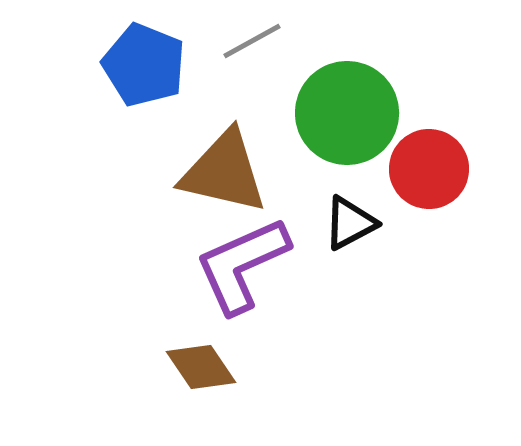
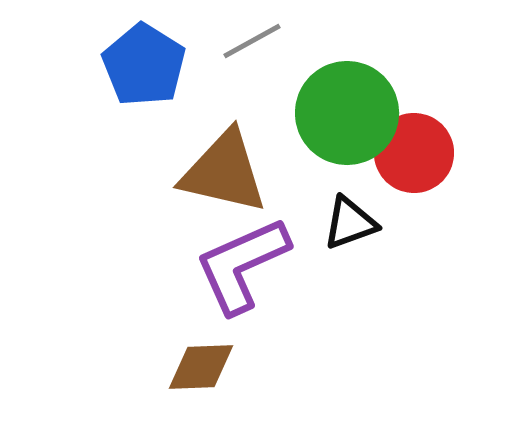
blue pentagon: rotated 10 degrees clockwise
red circle: moved 15 px left, 16 px up
black triangle: rotated 8 degrees clockwise
brown diamond: rotated 58 degrees counterclockwise
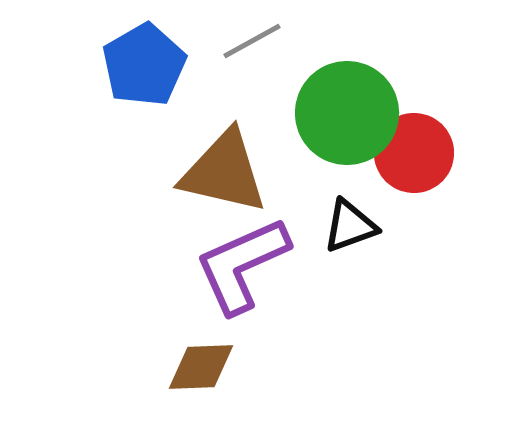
blue pentagon: rotated 10 degrees clockwise
black triangle: moved 3 px down
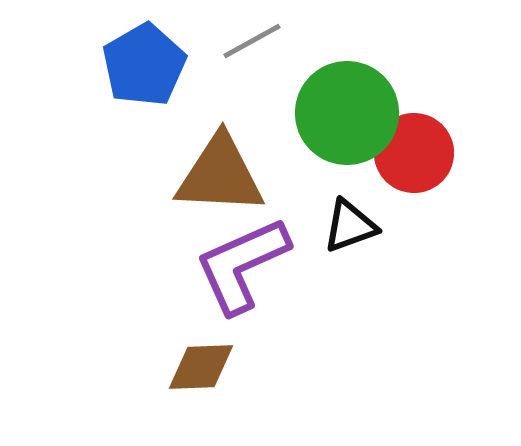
brown triangle: moved 4 px left, 3 px down; rotated 10 degrees counterclockwise
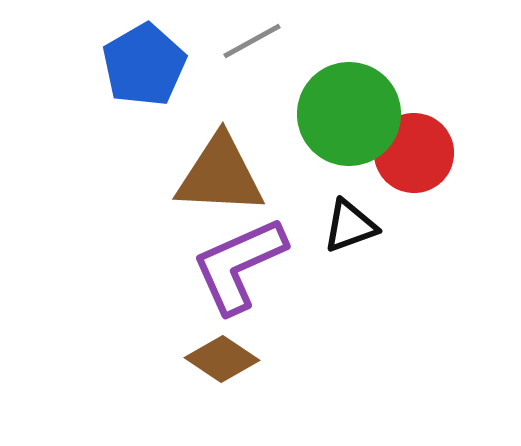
green circle: moved 2 px right, 1 px down
purple L-shape: moved 3 px left
brown diamond: moved 21 px right, 8 px up; rotated 36 degrees clockwise
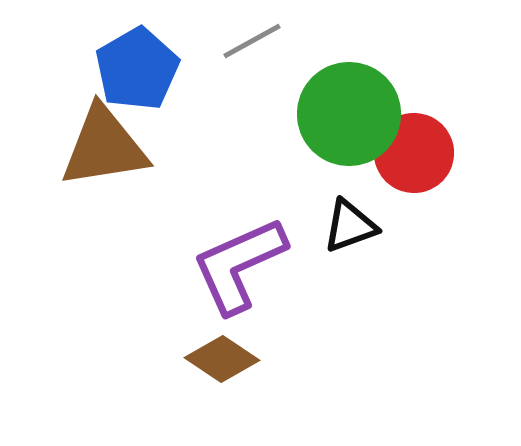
blue pentagon: moved 7 px left, 4 px down
brown triangle: moved 116 px left, 28 px up; rotated 12 degrees counterclockwise
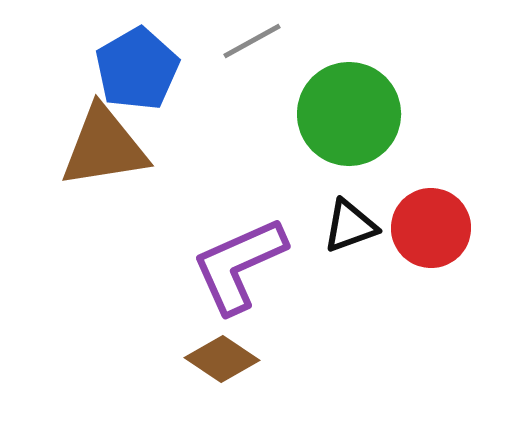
red circle: moved 17 px right, 75 px down
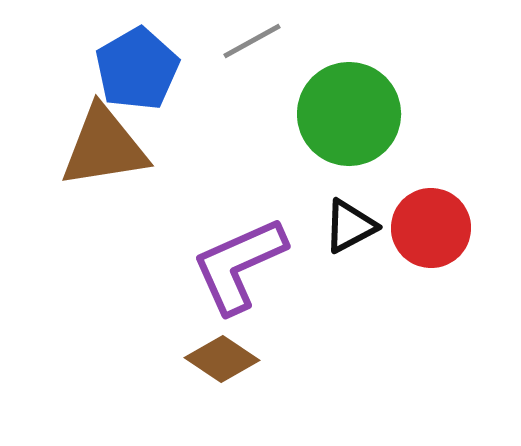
black triangle: rotated 8 degrees counterclockwise
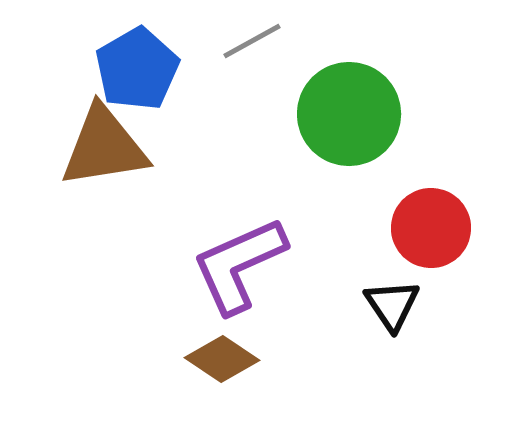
black triangle: moved 42 px right, 79 px down; rotated 36 degrees counterclockwise
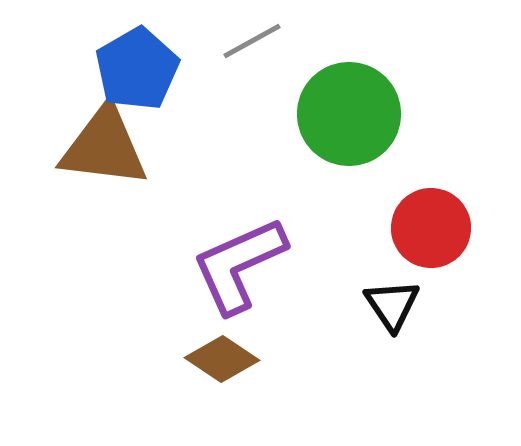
brown triangle: rotated 16 degrees clockwise
